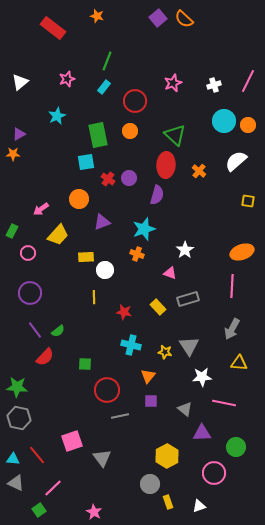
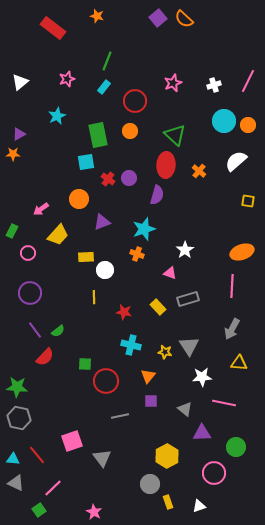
red circle at (107, 390): moved 1 px left, 9 px up
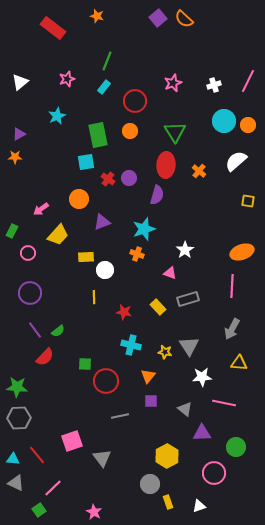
green triangle at (175, 135): moved 3 px up; rotated 15 degrees clockwise
orange star at (13, 154): moved 2 px right, 3 px down
gray hexagon at (19, 418): rotated 15 degrees counterclockwise
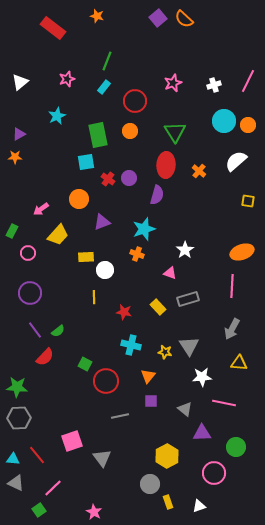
green square at (85, 364): rotated 24 degrees clockwise
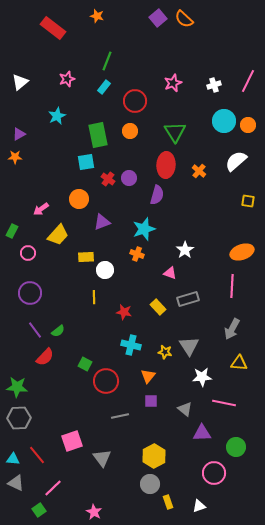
yellow hexagon at (167, 456): moved 13 px left
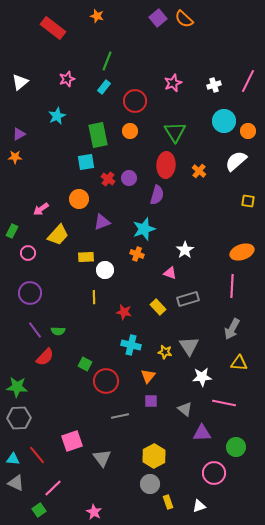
orange circle at (248, 125): moved 6 px down
green semicircle at (58, 331): rotated 40 degrees clockwise
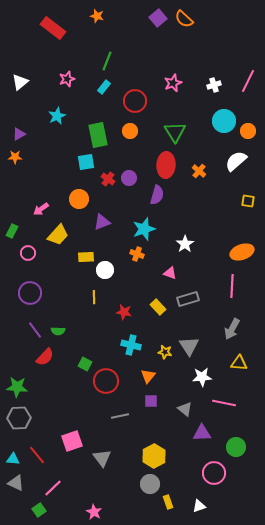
white star at (185, 250): moved 6 px up
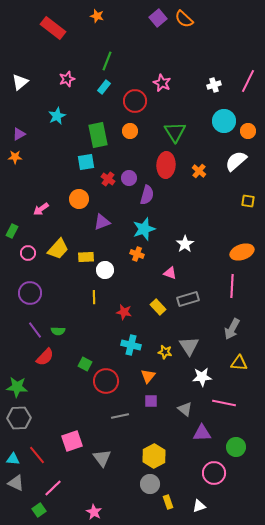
pink star at (173, 83): moved 11 px left; rotated 24 degrees counterclockwise
purple semicircle at (157, 195): moved 10 px left
yellow trapezoid at (58, 235): moved 14 px down
